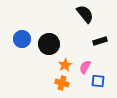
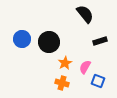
black circle: moved 2 px up
orange star: moved 2 px up
blue square: rotated 16 degrees clockwise
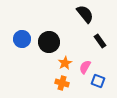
black rectangle: rotated 72 degrees clockwise
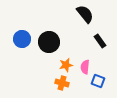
orange star: moved 1 px right, 2 px down; rotated 16 degrees clockwise
pink semicircle: rotated 24 degrees counterclockwise
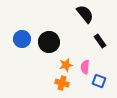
blue square: moved 1 px right
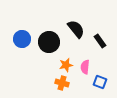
black semicircle: moved 9 px left, 15 px down
blue square: moved 1 px right, 1 px down
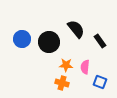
orange star: rotated 16 degrees clockwise
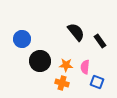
black semicircle: moved 3 px down
black circle: moved 9 px left, 19 px down
blue square: moved 3 px left
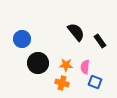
black circle: moved 2 px left, 2 px down
blue square: moved 2 px left
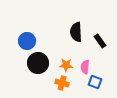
black semicircle: rotated 144 degrees counterclockwise
blue circle: moved 5 px right, 2 px down
